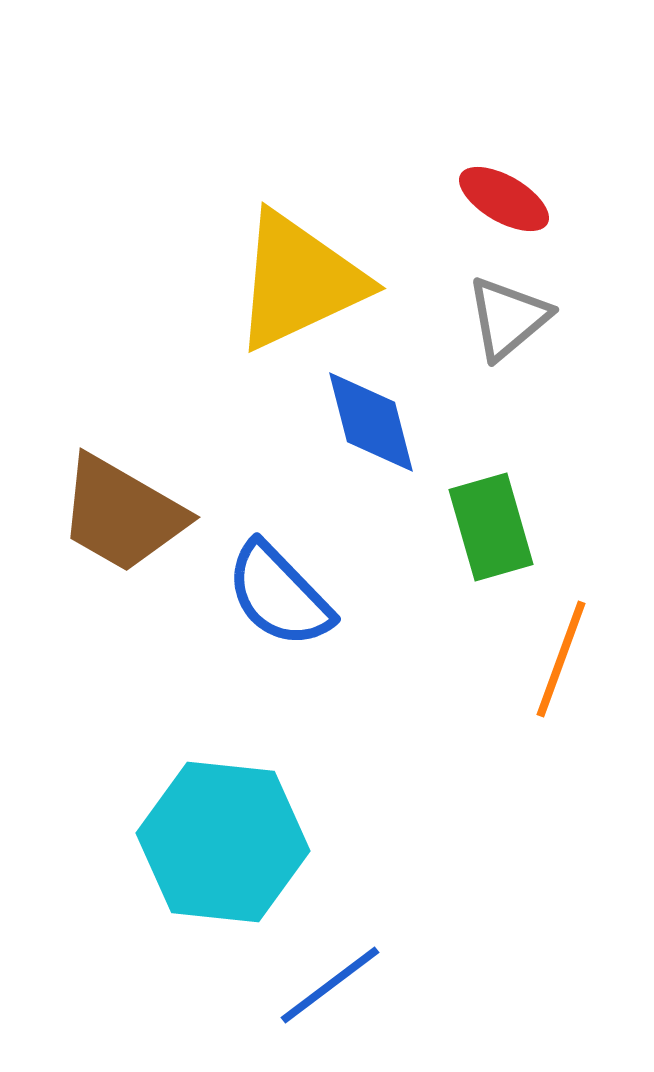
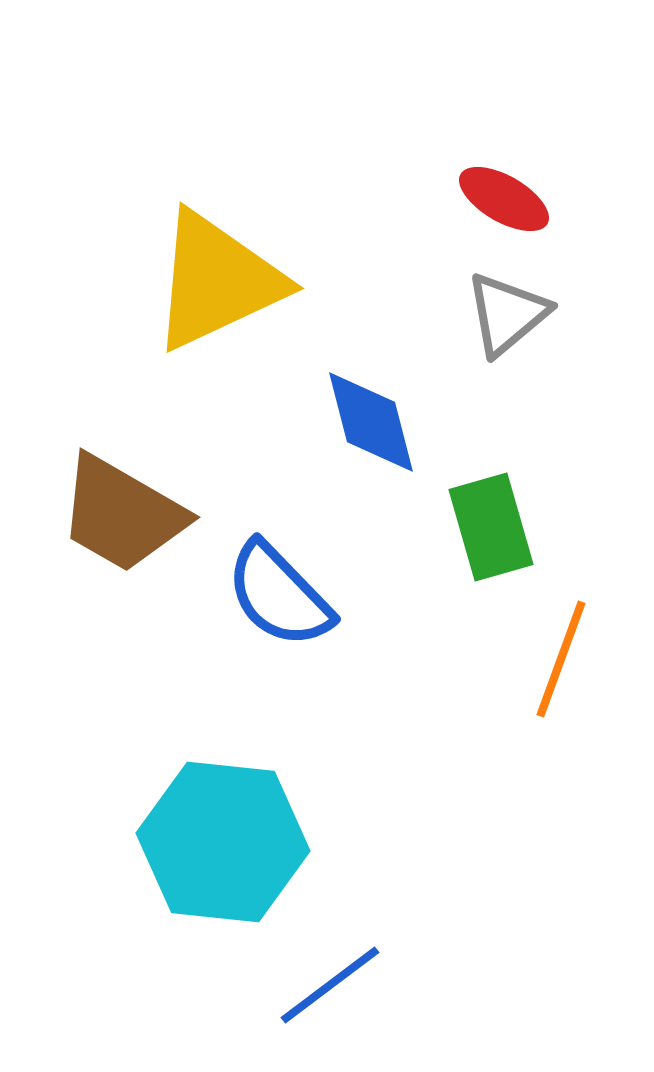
yellow triangle: moved 82 px left
gray triangle: moved 1 px left, 4 px up
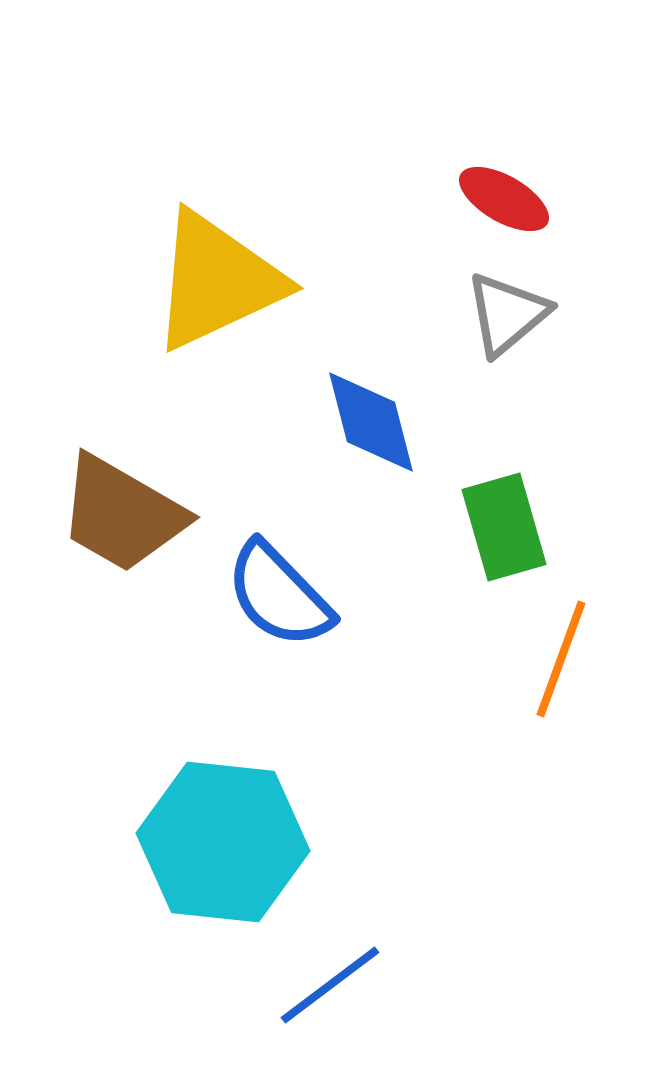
green rectangle: moved 13 px right
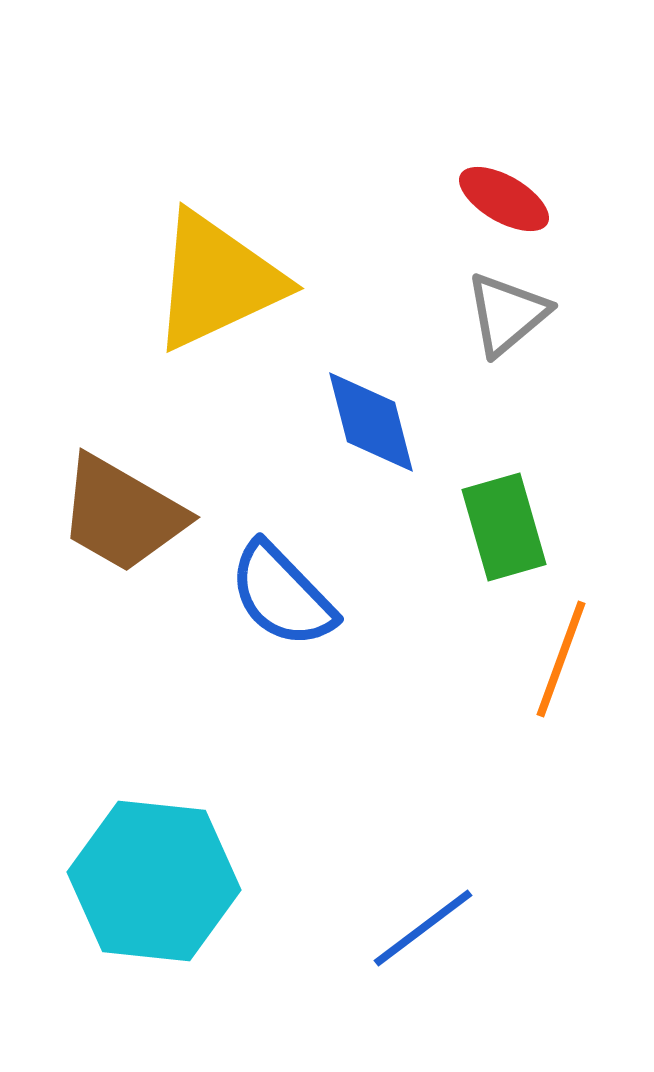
blue semicircle: moved 3 px right
cyan hexagon: moved 69 px left, 39 px down
blue line: moved 93 px right, 57 px up
